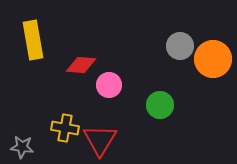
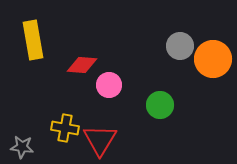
red diamond: moved 1 px right
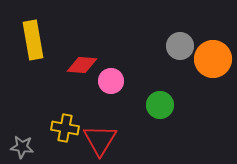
pink circle: moved 2 px right, 4 px up
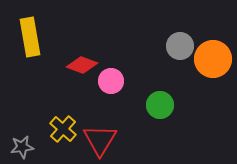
yellow rectangle: moved 3 px left, 3 px up
red diamond: rotated 16 degrees clockwise
yellow cross: moved 2 px left, 1 px down; rotated 32 degrees clockwise
gray star: rotated 15 degrees counterclockwise
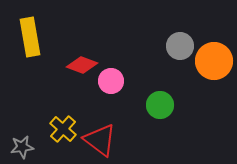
orange circle: moved 1 px right, 2 px down
red triangle: rotated 24 degrees counterclockwise
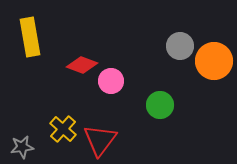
red triangle: rotated 30 degrees clockwise
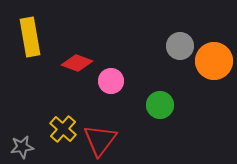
red diamond: moved 5 px left, 2 px up
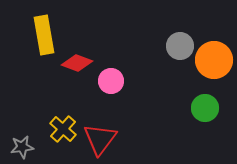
yellow rectangle: moved 14 px right, 2 px up
orange circle: moved 1 px up
green circle: moved 45 px right, 3 px down
red triangle: moved 1 px up
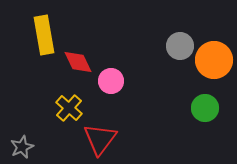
red diamond: moved 1 px right, 1 px up; rotated 44 degrees clockwise
yellow cross: moved 6 px right, 21 px up
gray star: rotated 15 degrees counterclockwise
